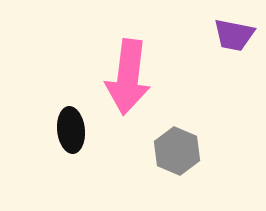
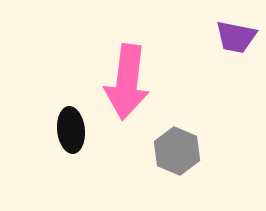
purple trapezoid: moved 2 px right, 2 px down
pink arrow: moved 1 px left, 5 px down
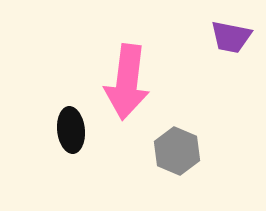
purple trapezoid: moved 5 px left
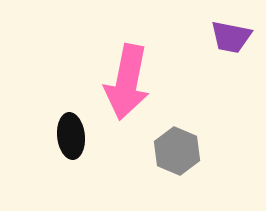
pink arrow: rotated 4 degrees clockwise
black ellipse: moved 6 px down
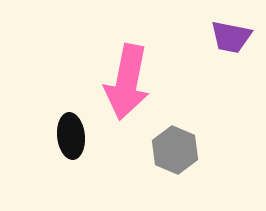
gray hexagon: moved 2 px left, 1 px up
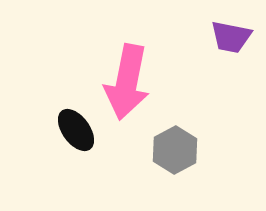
black ellipse: moved 5 px right, 6 px up; rotated 30 degrees counterclockwise
gray hexagon: rotated 9 degrees clockwise
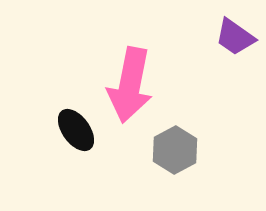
purple trapezoid: moved 4 px right; rotated 24 degrees clockwise
pink arrow: moved 3 px right, 3 px down
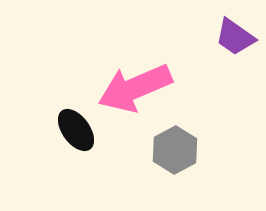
pink arrow: moved 5 px right, 3 px down; rotated 56 degrees clockwise
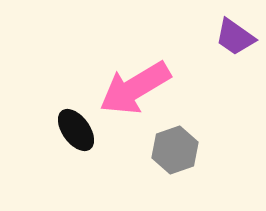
pink arrow: rotated 8 degrees counterclockwise
gray hexagon: rotated 9 degrees clockwise
